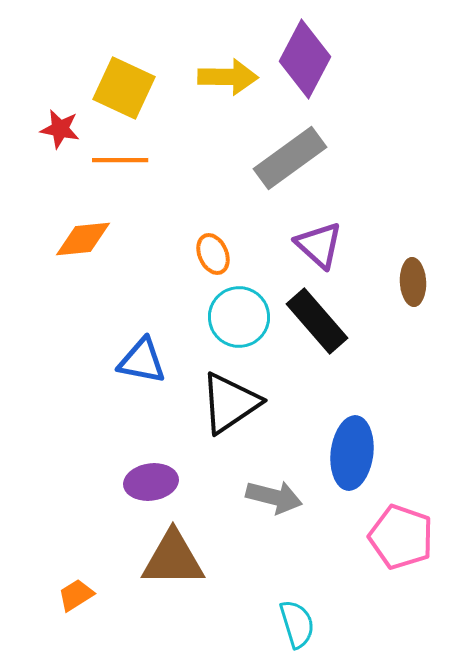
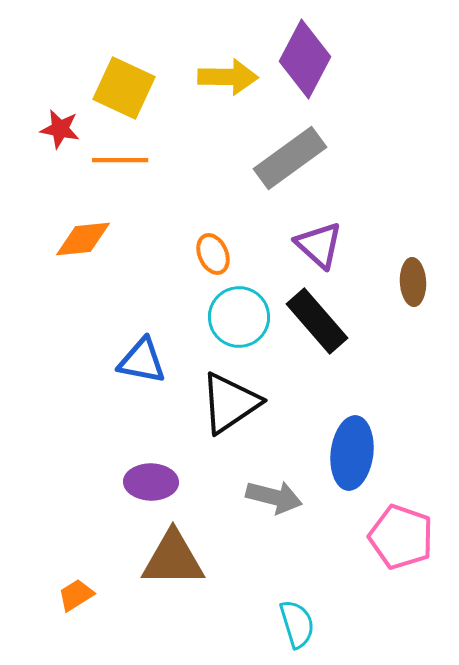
purple ellipse: rotated 9 degrees clockwise
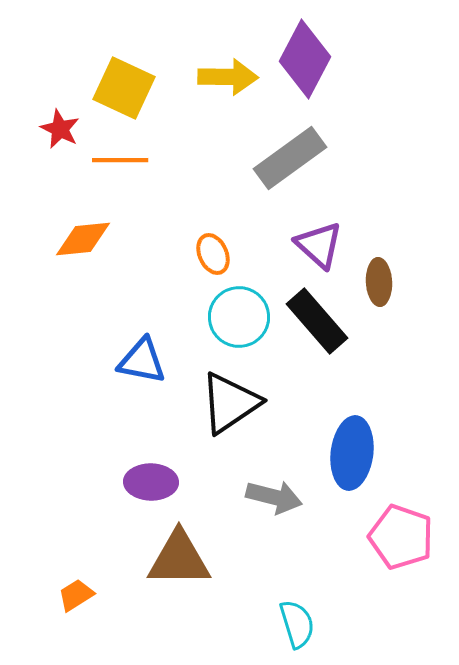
red star: rotated 15 degrees clockwise
brown ellipse: moved 34 px left
brown triangle: moved 6 px right
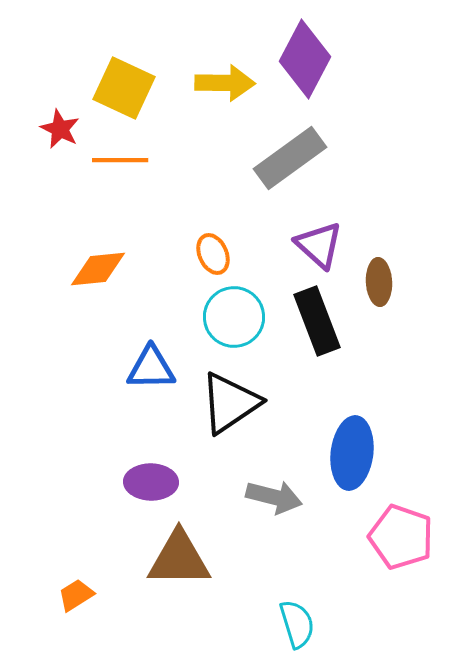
yellow arrow: moved 3 px left, 6 px down
orange diamond: moved 15 px right, 30 px down
cyan circle: moved 5 px left
black rectangle: rotated 20 degrees clockwise
blue triangle: moved 9 px right, 7 px down; rotated 12 degrees counterclockwise
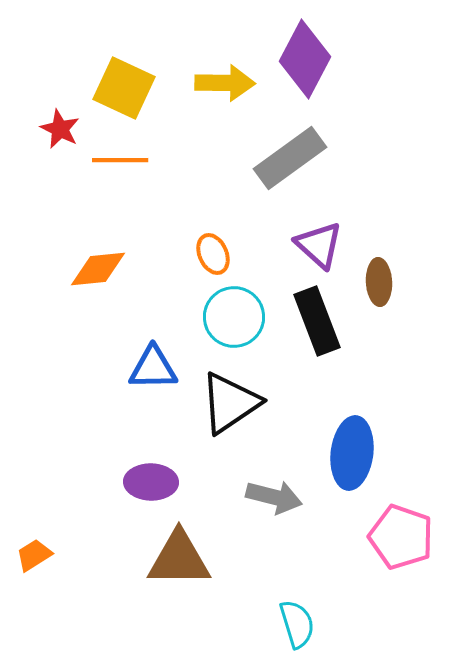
blue triangle: moved 2 px right
orange trapezoid: moved 42 px left, 40 px up
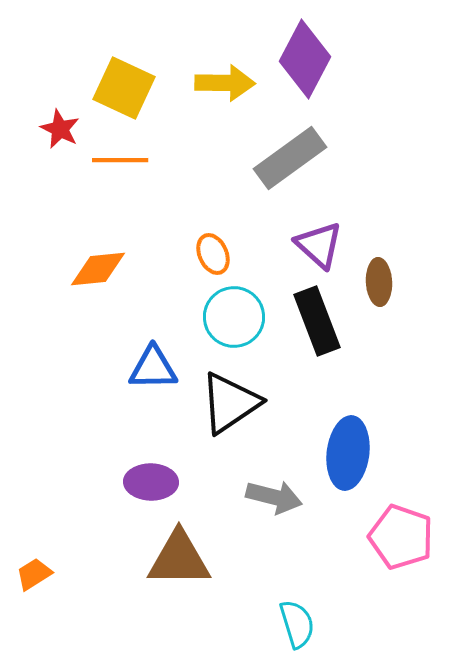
blue ellipse: moved 4 px left
orange trapezoid: moved 19 px down
